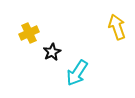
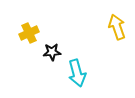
black star: rotated 24 degrees clockwise
cyan arrow: rotated 48 degrees counterclockwise
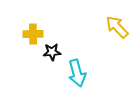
yellow arrow: rotated 25 degrees counterclockwise
yellow cross: moved 4 px right, 1 px down; rotated 24 degrees clockwise
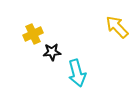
yellow cross: rotated 24 degrees counterclockwise
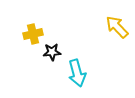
yellow cross: rotated 12 degrees clockwise
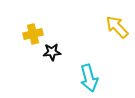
cyan arrow: moved 12 px right, 5 px down
